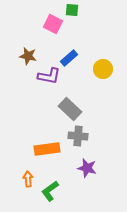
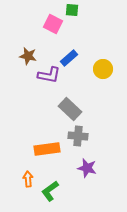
purple L-shape: moved 1 px up
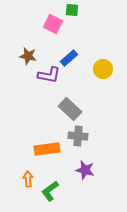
purple star: moved 2 px left, 2 px down
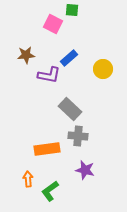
brown star: moved 2 px left, 1 px up; rotated 18 degrees counterclockwise
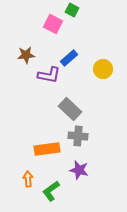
green square: rotated 24 degrees clockwise
purple star: moved 6 px left
green L-shape: moved 1 px right
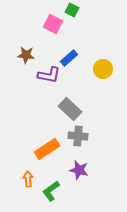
brown star: rotated 12 degrees clockwise
orange rectangle: rotated 25 degrees counterclockwise
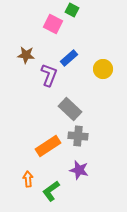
purple L-shape: rotated 80 degrees counterclockwise
orange rectangle: moved 1 px right, 3 px up
